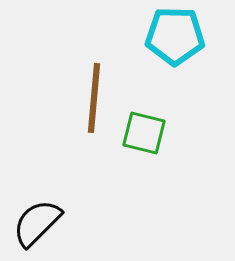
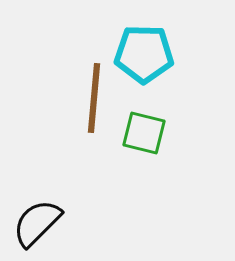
cyan pentagon: moved 31 px left, 18 px down
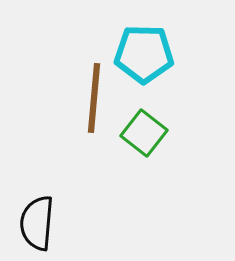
green square: rotated 24 degrees clockwise
black semicircle: rotated 40 degrees counterclockwise
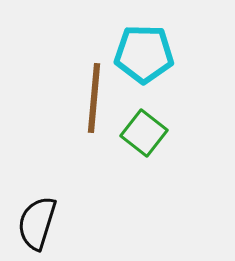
black semicircle: rotated 12 degrees clockwise
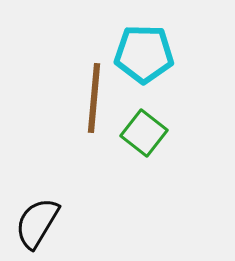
black semicircle: rotated 14 degrees clockwise
